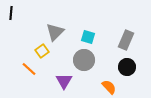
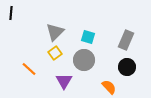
yellow square: moved 13 px right, 2 px down
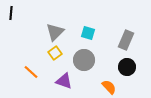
cyan square: moved 4 px up
orange line: moved 2 px right, 3 px down
purple triangle: rotated 42 degrees counterclockwise
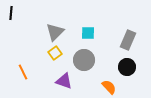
cyan square: rotated 16 degrees counterclockwise
gray rectangle: moved 2 px right
orange line: moved 8 px left; rotated 21 degrees clockwise
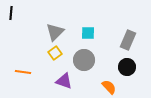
orange line: rotated 56 degrees counterclockwise
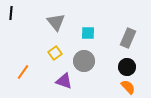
gray triangle: moved 1 px right, 10 px up; rotated 24 degrees counterclockwise
gray rectangle: moved 2 px up
gray circle: moved 1 px down
orange line: rotated 63 degrees counterclockwise
orange semicircle: moved 19 px right
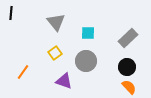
gray rectangle: rotated 24 degrees clockwise
gray circle: moved 2 px right
orange semicircle: moved 1 px right
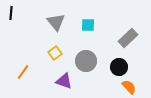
cyan square: moved 8 px up
black circle: moved 8 px left
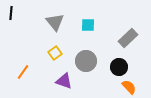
gray triangle: moved 1 px left
